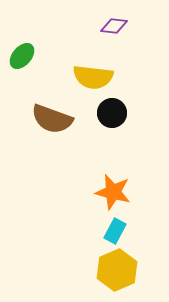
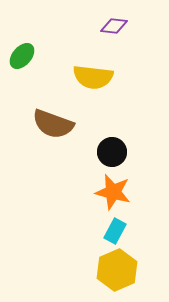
black circle: moved 39 px down
brown semicircle: moved 1 px right, 5 px down
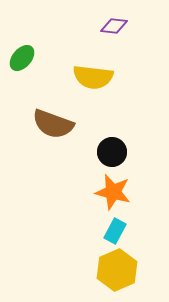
green ellipse: moved 2 px down
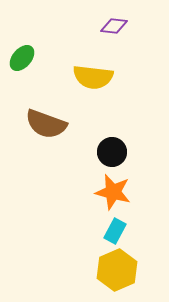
brown semicircle: moved 7 px left
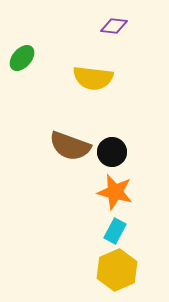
yellow semicircle: moved 1 px down
brown semicircle: moved 24 px right, 22 px down
orange star: moved 2 px right
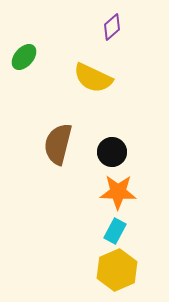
purple diamond: moved 2 px left, 1 px down; rotated 48 degrees counterclockwise
green ellipse: moved 2 px right, 1 px up
yellow semicircle: rotated 18 degrees clockwise
brown semicircle: moved 12 px left, 2 px up; rotated 84 degrees clockwise
orange star: moved 3 px right; rotated 12 degrees counterclockwise
